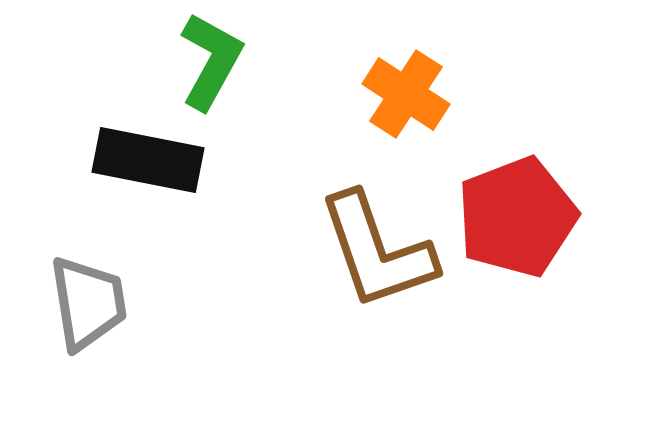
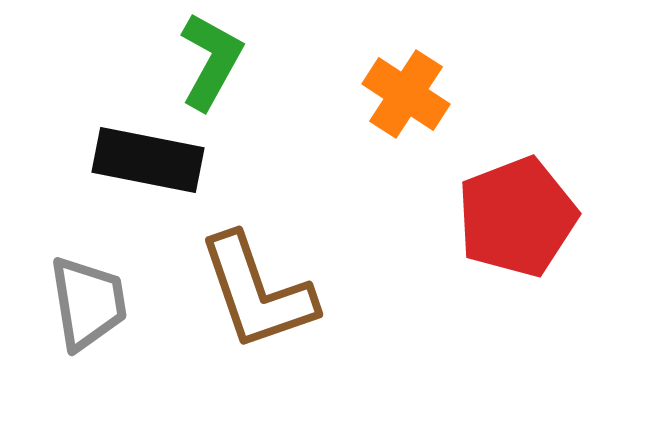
brown L-shape: moved 120 px left, 41 px down
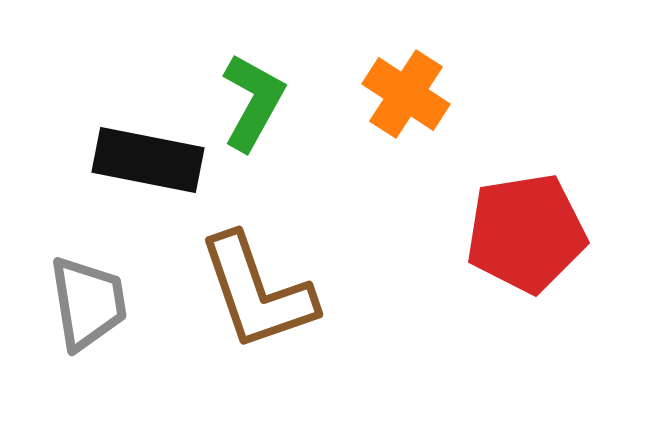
green L-shape: moved 42 px right, 41 px down
red pentagon: moved 9 px right, 16 px down; rotated 12 degrees clockwise
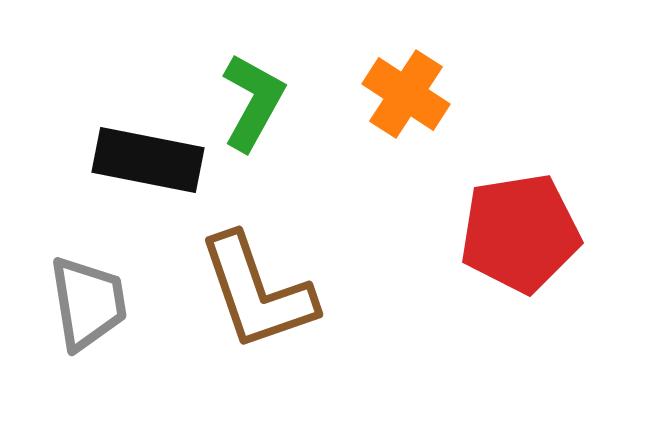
red pentagon: moved 6 px left
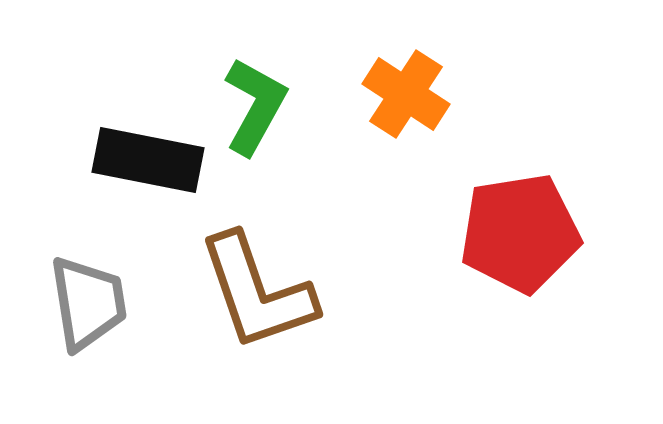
green L-shape: moved 2 px right, 4 px down
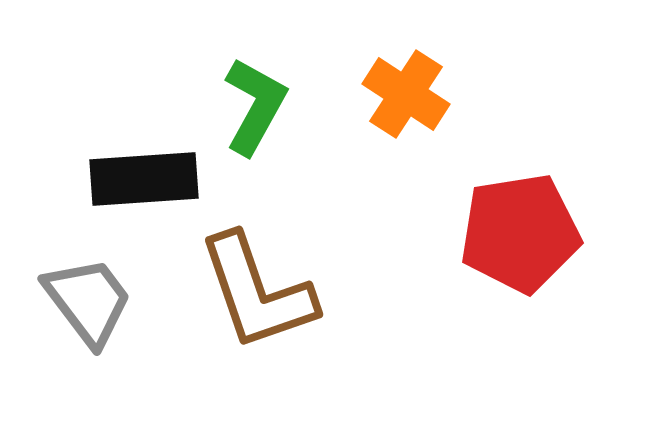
black rectangle: moved 4 px left, 19 px down; rotated 15 degrees counterclockwise
gray trapezoid: moved 2 px up; rotated 28 degrees counterclockwise
